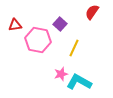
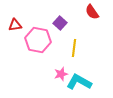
red semicircle: rotated 70 degrees counterclockwise
purple square: moved 1 px up
yellow line: rotated 18 degrees counterclockwise
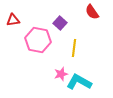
red triangle: moved 2 px left, 5 px up
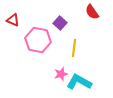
red triangle: rotated 32 degrees clockwise
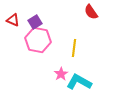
red semicircle: moved 1 px left
purple square: moved 25 px left, 1 px up; rotated 16 degrees clockwise
pink star: rotated 16 degrees counterclockwise
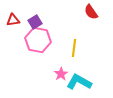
red triangle: rotated 32 degrees counterclockwise
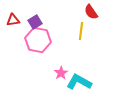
yellow line: moved 7 px right, 17 px up
pink star: moved 1 px up
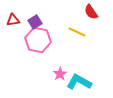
yellow line: moved 4 px left, 1 px down; rotated 72 degrees counterclockwise
pink star: moved 1 px left, 1 px down
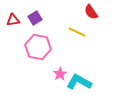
purple square: moved 4 px up
pink hexagon: moved 7 px down
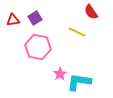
cyan L-shape: rotated 20 degrees counterclockwise
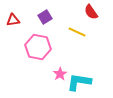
purple square: moved 10 px right, 1 px up
